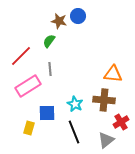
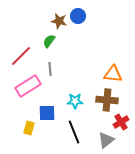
brown cross: moved 3 px right
cyan star: moved 3 px up; rotated 28 degrees counterclockwise
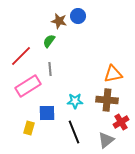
orange triangle: rotated 18 degrees counterclockwise
